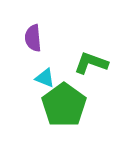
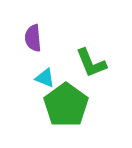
green L-shape: rotated 132 degrees counterclockwise
green pentagon: moved 2 px right
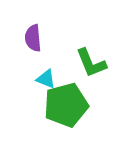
cyan triangle: moved 1 px right, 1 px down
green pentagon: rotated 21 degrees clockwise
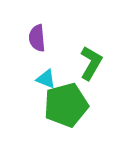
purple semicircle: moved 4 px right
green L-shape: rotated 128 degrees counterclockwise
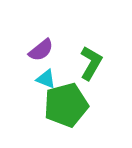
purple semicircle: moved 4 px right, 12 px down; rotated 124 degrees counterclockwise
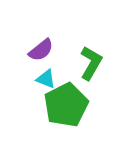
green pentagon: rotated 12 degrees counterclockwise
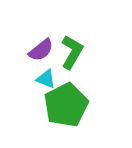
green L-shape: moved 19 px left, 11 px up
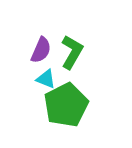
purple semicircle: rotated 28 degrees counterclockwise
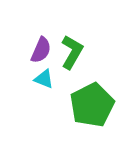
cyan triangle: moved 2 px left
green pentagon: moved 26 px right
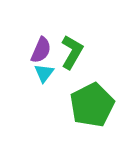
cyan triangle: moved 6 px up; rotated 45 degrees clockwise
